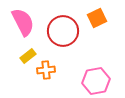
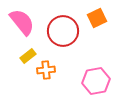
pink semicircle: moved 1 px left; rotated 12 degrees counterclockwise
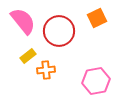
pink semicircle: moved 1 px right, 1 px up
red circle: moved 4 px left
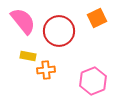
yellow rectangle: rotated 49 degrees clockwise
pink hexagon: moved 3 px left; rotated 12 degrees counterclockwise
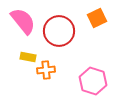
yellow rectangle: moved 1 px down
pink hexagon: rotated 20 degrees counterclockwise
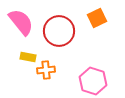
pink semicircle: moved 2 px left, 1 px down
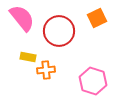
pink semicircle: moved 1 px right, 4 px up
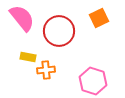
orange square: moved 2 px right
